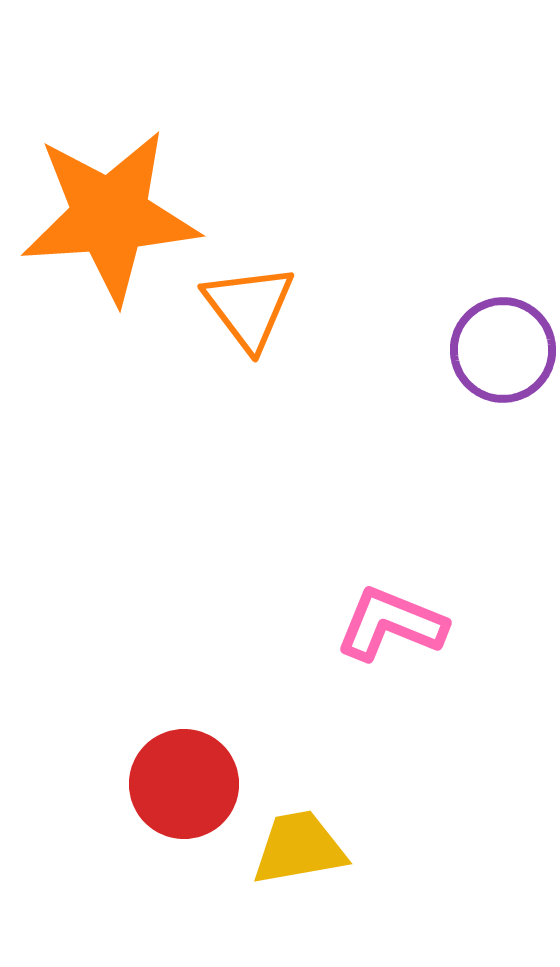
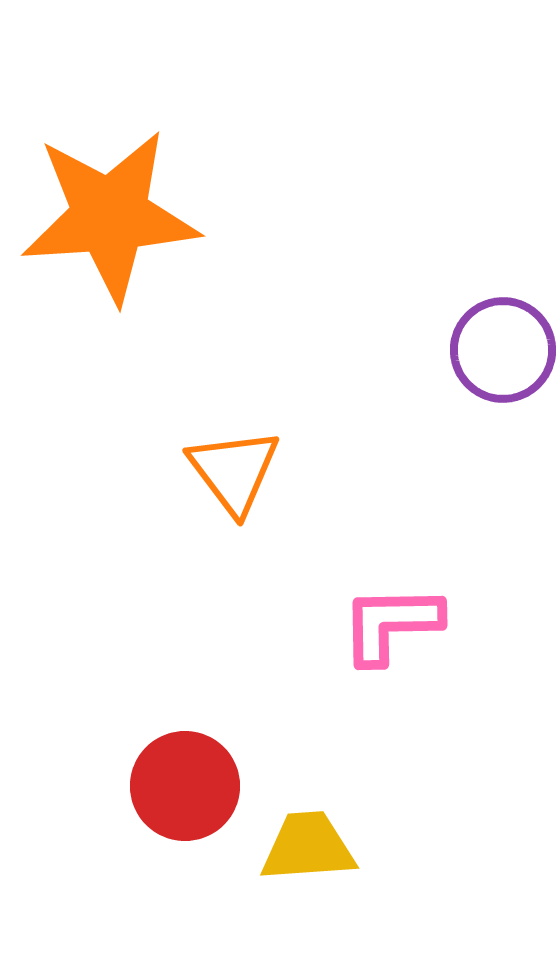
orange triangle: moved 15 px left, 164 px down
pink L-shape: rotated 23 degrees counterclockwise
red circle: moved 1 px right, 2 px down
yellow trapezoid: moved 9 px right, 1 px up; rotated 6 degrees clockwise
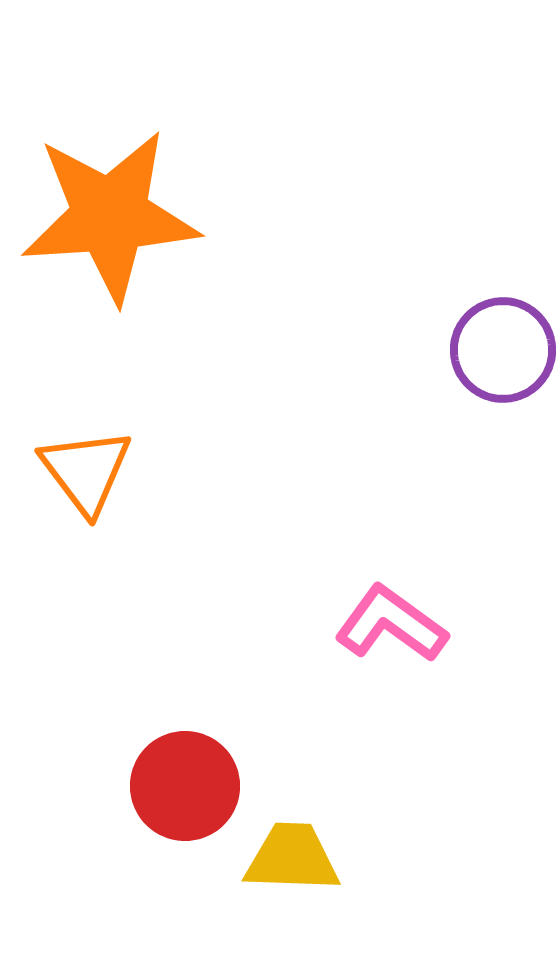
orange triangle: moved 148 px left
pink L-shape: rotated 37 degrees clockwise
yellow trapezoid: moved 16 px left, 11 px down; rotated 6 degrees clockwise
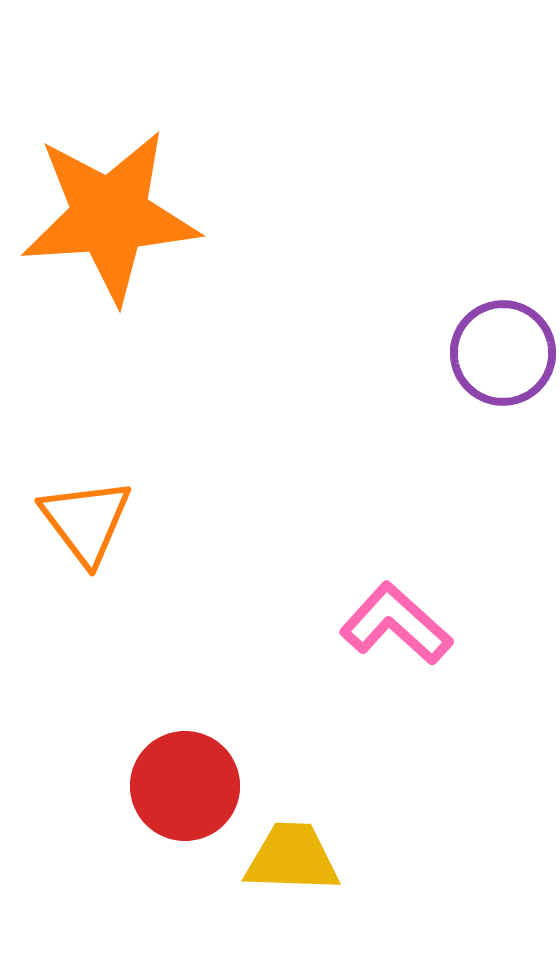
purple circle: moved 3 px down
orange triangle: moved 50 px down
pink L-shape: moved 5 px right; rotated 6 degrees clockwise
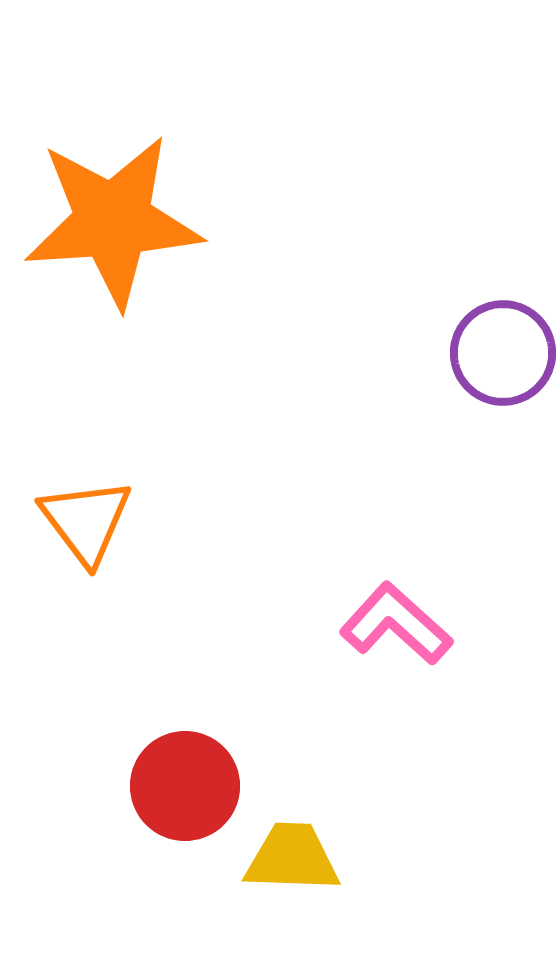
orange star: moved 3 px right, 5 px down
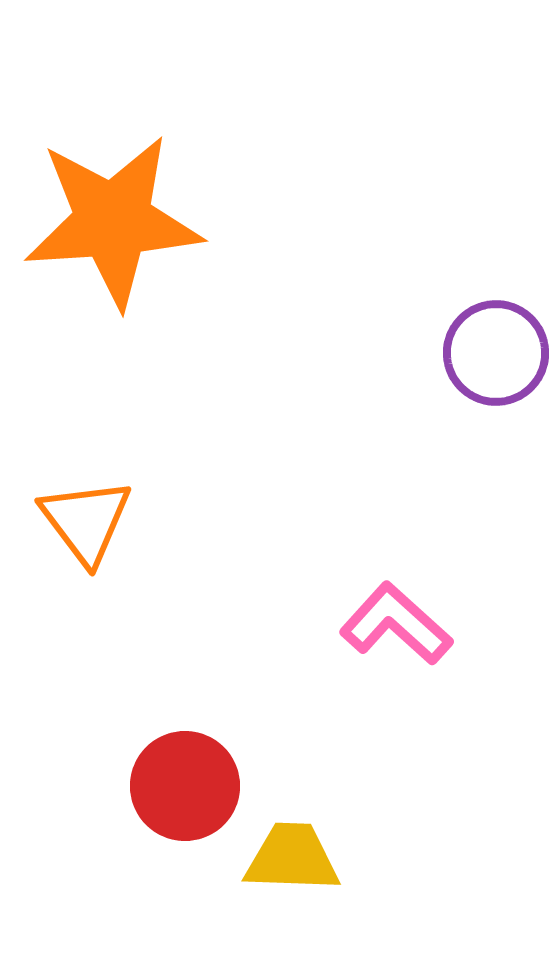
purple circle: moved 7 px left
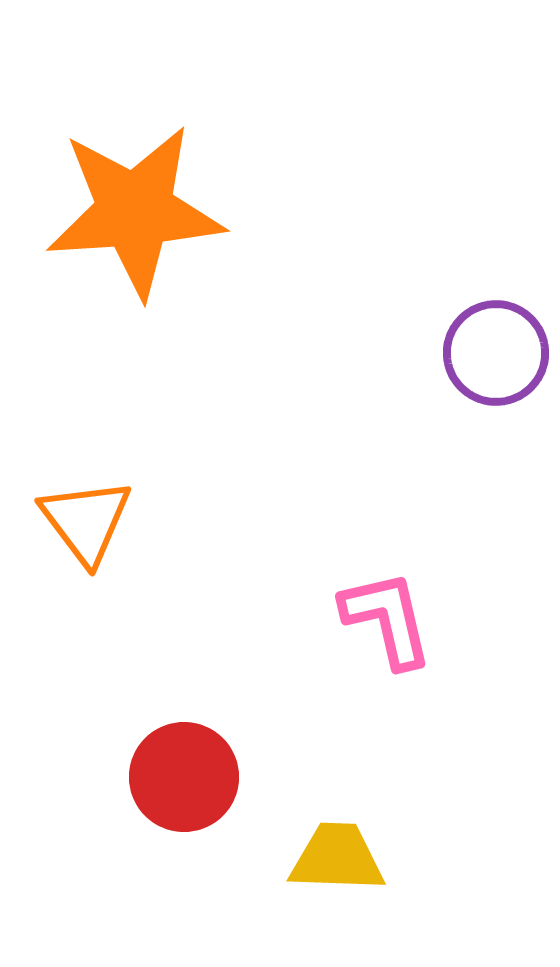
orange star: moved 22 px right, 10 px up
pink L-shape: moved 9 px left, 5 px up; rotated 35 degrees clockwise
red circle: moved 1 px left, 9 px up
yellow trapezoid: moved 45 px right
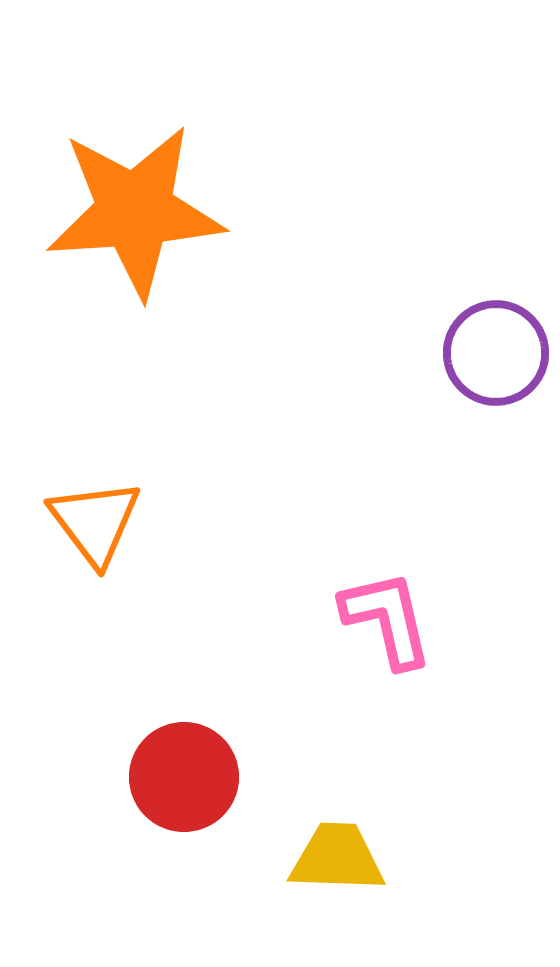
orange triangle: moved 9 px right, 1 px down
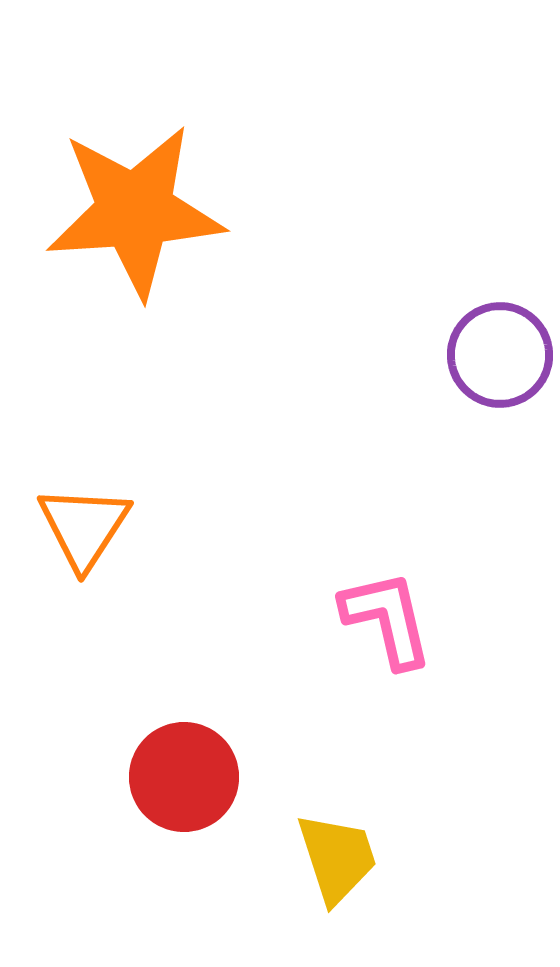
purple circle: moved 4 px right, 2 px down
orange triangle: moved 11 px left, 5 px down; rotated 10 degrees clockwise
yellow trapezoid: rotated 70 degrees clockwise
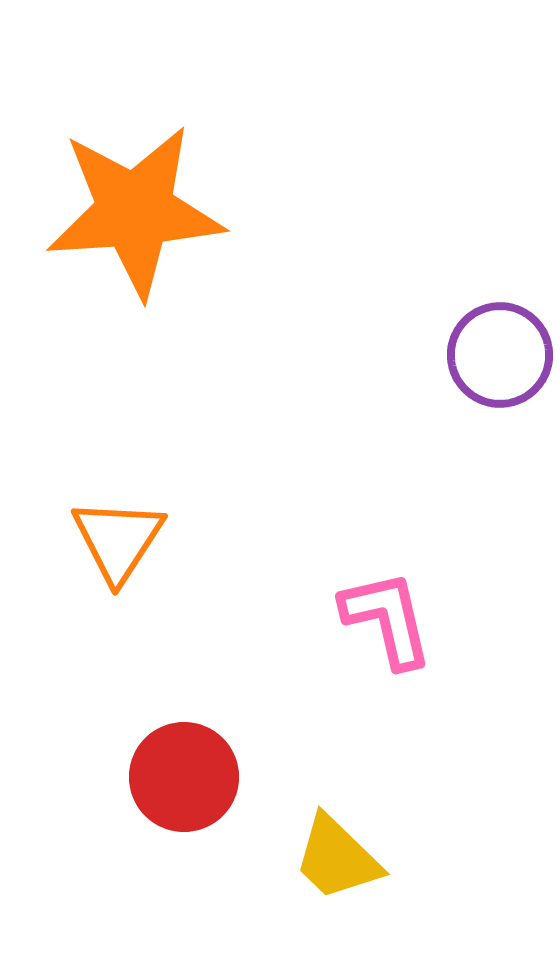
orange triangle: moved 34 px right, 13 px down
yellow trapezoid: rotated 152 degrees clockwise
